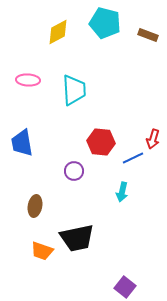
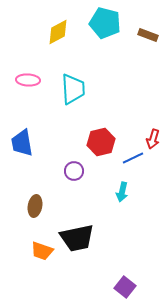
cyan trapezoid: moved 1 px left, 1 px up
red hexagon: rotated 20 degrees counterclockwise
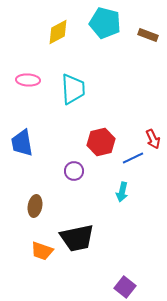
red arrow: rotated 42 degrees counterclockwise
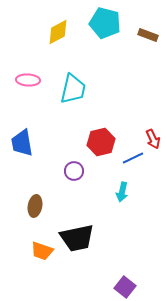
cyan trapezoid: rotated 16 degrees clockwise
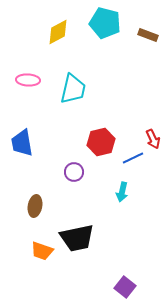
purple circle: moved 1 px down
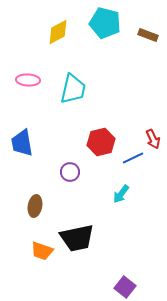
purple circle: moved 4 px left
cyan arrow: moved 1 px left, 2 px down; rotated 24 degrees clockwise
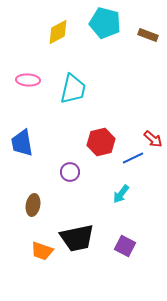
red arrow: rotated 24 degrees counterclockwise
brown ellipse: moved 2 px left, 1 px up
purple square: moved 41 px up; rotated 10 degrees counterclockwise
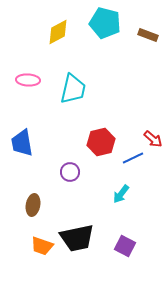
orange trapezoid: moved 5 px up
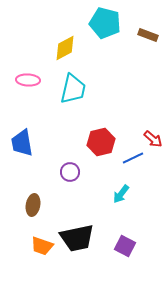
yellow diamond: moved 7 px right, 16 px down
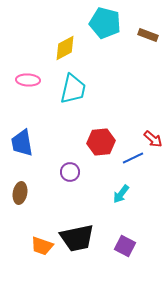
red hexagon: rotated 8 degrees clockwise
brown ellipse: moved 13 px left, 12 px up
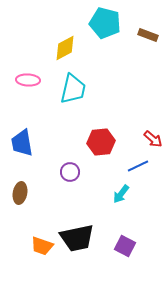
blue line: moved 5 px right, 8 px down
